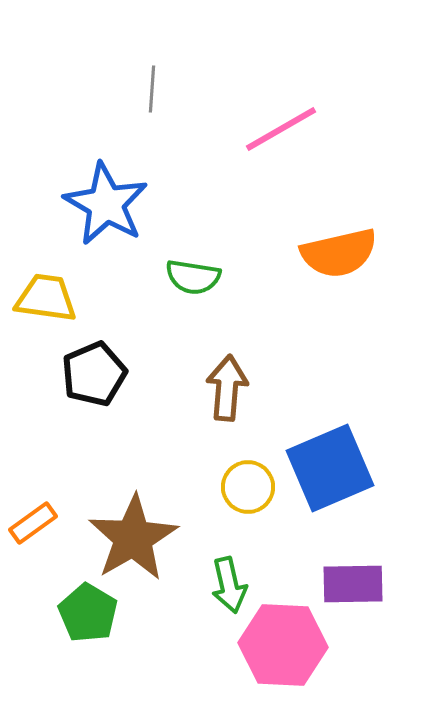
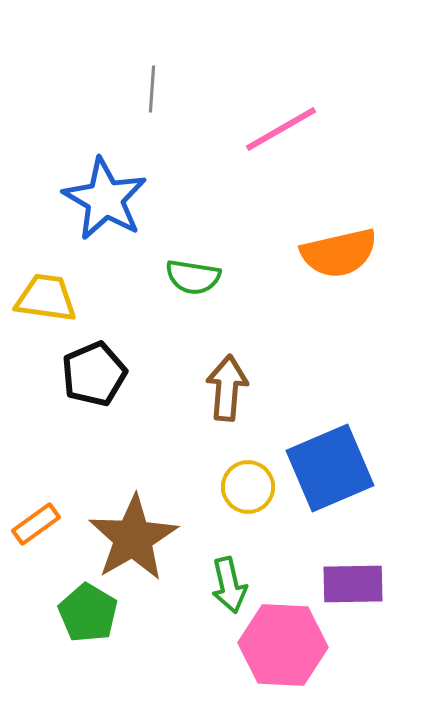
blue star: moved 1 px left, 5 px up
orange rectangle: moved 3 px right, 1 px down
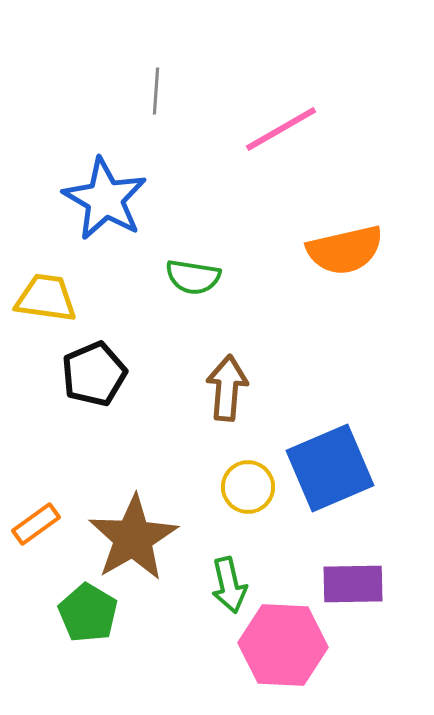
gray line: moved 4 px right, 2 px down
orange semicircle: moved 6 px right, 3 px up
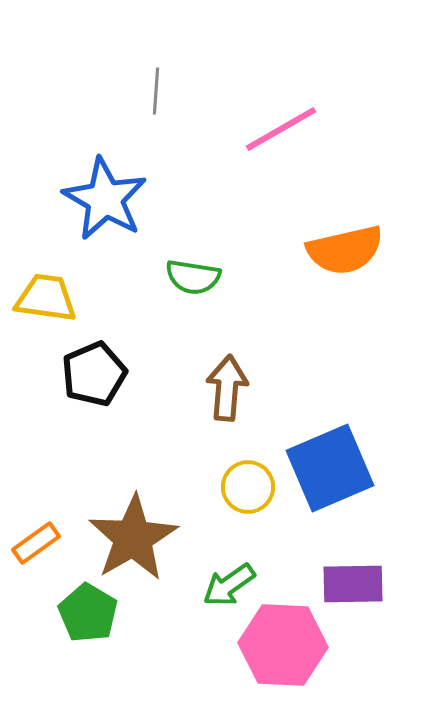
orange rectangle: moved 19 px down
green arrow: rotated 68 degrees clockwise
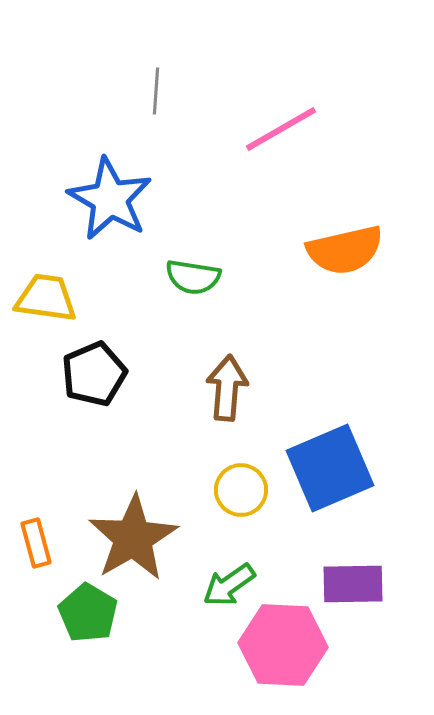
blue star: moved 5 px right
yellow circle: moved 7 px left, 3 px down
orange rectangle: rotated 69 degrees counterclockwise
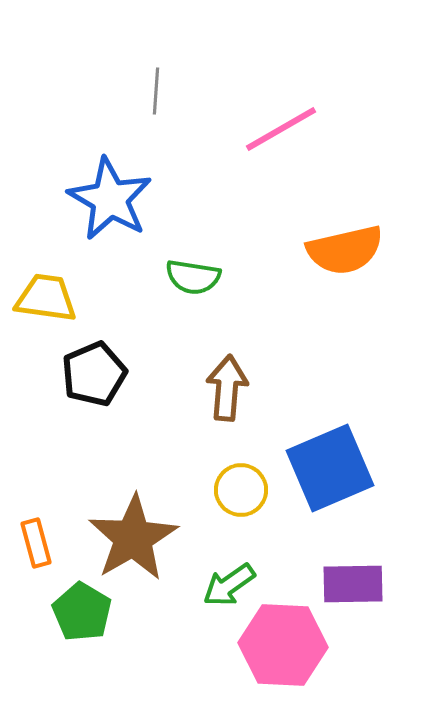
green pentagon: moved 6 px left, 1 px up
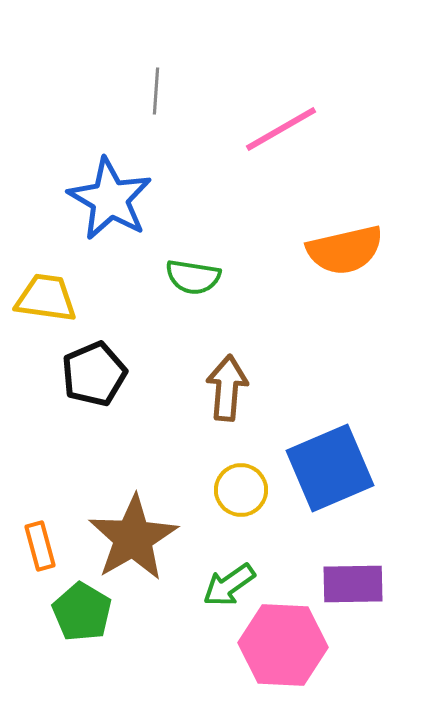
orange rectangle: moved 4 px right, 3 px down
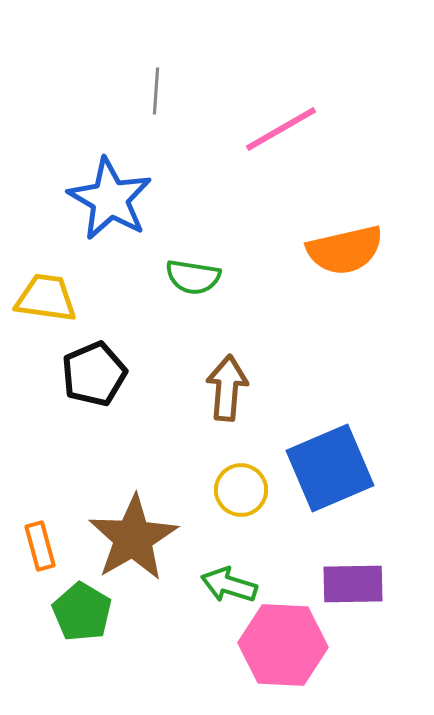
green arrow: rotated 52 degrees clockwise
